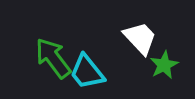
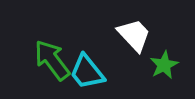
white trapezoid: moved 6 px left, 3 px up
green arrow: moved 1 px left, 2 px down
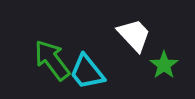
green star: rotated 8 degrees counterclockwise
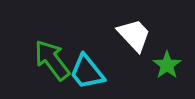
green star: moved 3 px right
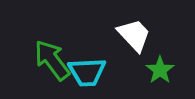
green star: moved 7 px left, 5 px down
cyan trapezoid: rotated 54 degrees counterclockwise
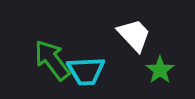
cyan trapezoid: moved 1 px left, 1 px up
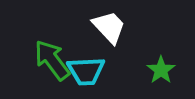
white trapezoid: moved 25 px left, 8 px up
green star: moved 1 px right
